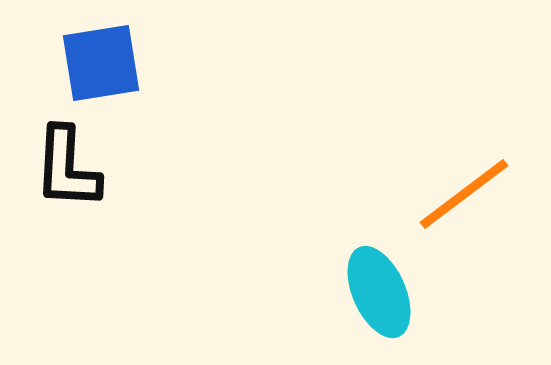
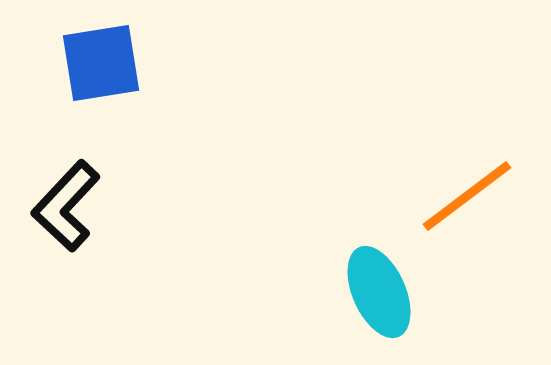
black L-shape: moved 1 px left, 38 px down; rotated 40 degrees clockwise
orange line: moved 3 px right, 2 px down
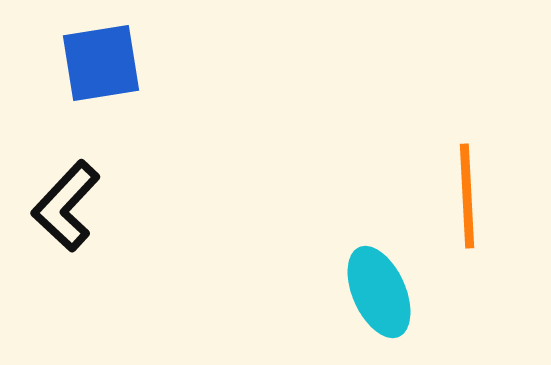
orange line: rotated 56 degrees counterclockwise
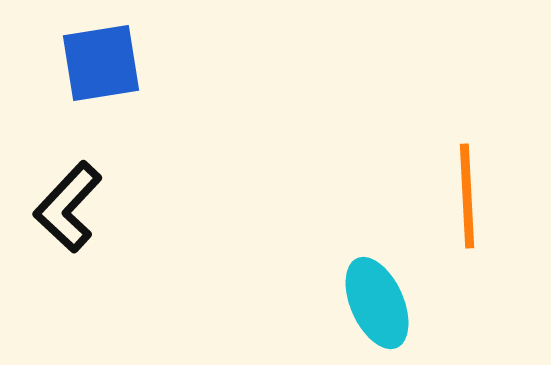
black L-shape: moved 2 px right, 1 px down
cyan ellipse: moved 2 px left, 11 px down
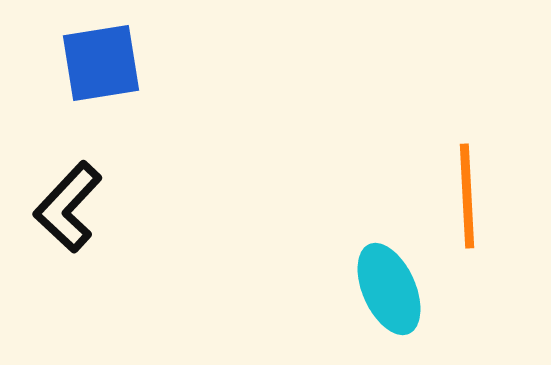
cyan ellipse: moved 12 px right, 14 px up
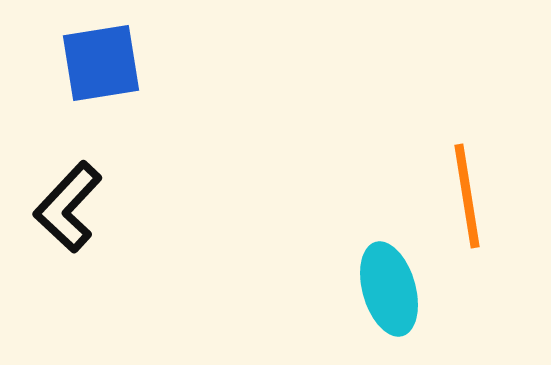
orange line: rotated 6 degrees counterclockwise
cyan ellipse: rotated 8 degrees clockwise
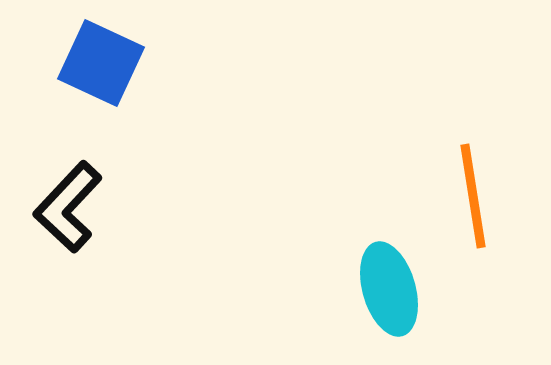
blue square: rotated 34 degrees clockwise
orange line: moved 6 px right
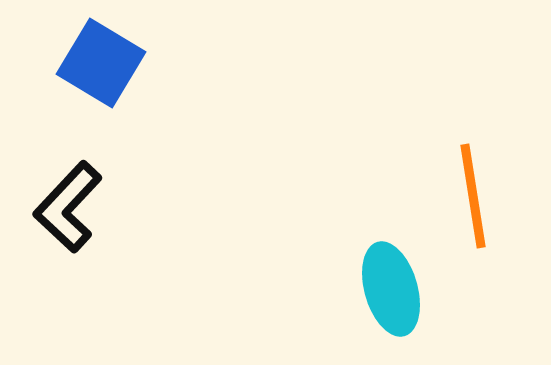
blue square: rotated 6 degrees clockwise
cyan ellipse: moved 2 px right
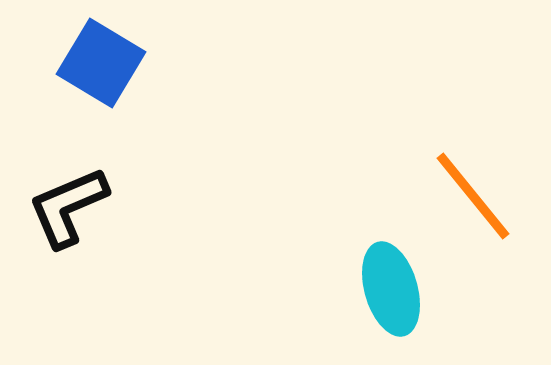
orange line: rotated 30 degrees counterclockwise
black L-shape: rotated 24 degrees clockwise
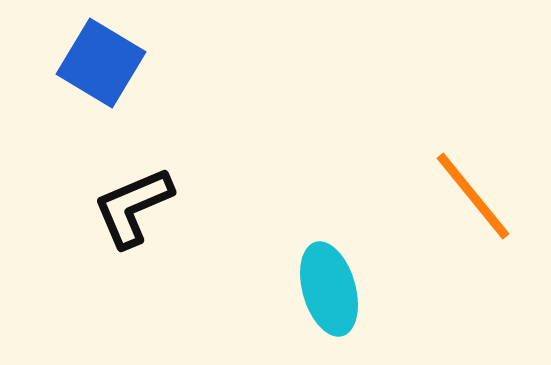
black L-shape: moved 65 px right
cyan ellipse: moved 62 px left
